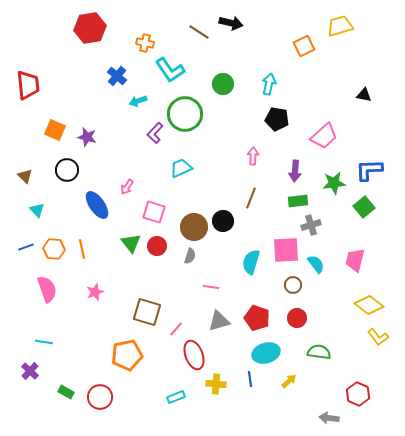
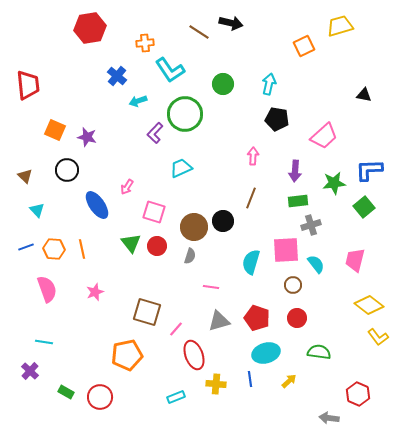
orange cross at (145, 43): rotated 18 degrees counterclockwise
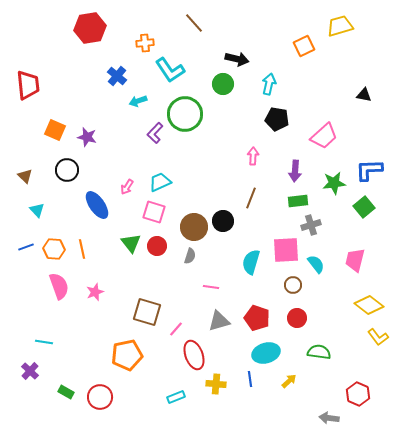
black arrow at (231, 23): moved 6 px right, 36 px down
brown line at (199, 32): moved 5 px left, 9 px up; rotated 15 degrees clockwise
cyan trapezoid at (181, 168): moved 21 px left, 14 px down
pink semicircle at (47, 289): moved 12 px right, 3 px up
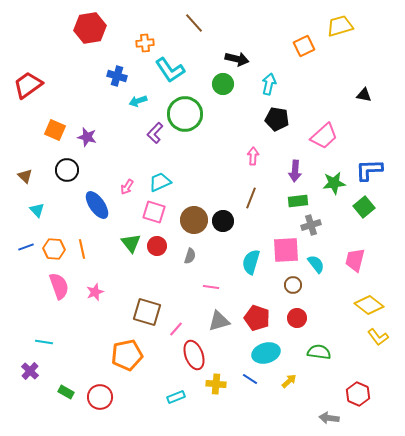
blue cross at (117, 76): rotated 24 degrees counterclockwise
red trapezoid at (28, 85): rotated 120 degrees counterclockwise
brown circle at (194, 227): moved 7 px up
blue line at (250, 379): rotated 49 degrees counterclockwise
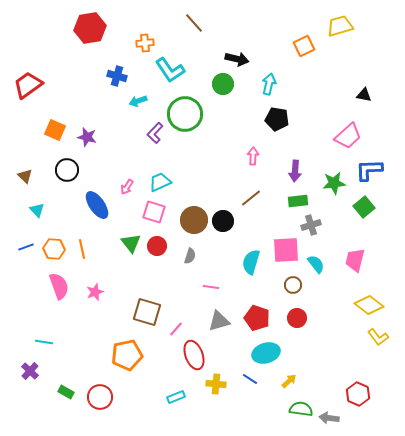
pink trapezoid at (324, 136): moved 24 px right
brown line at (251, 198): rotated 30 degrees clockwise
green semicircle at (319, 352): moved 18 px left, 57 px down
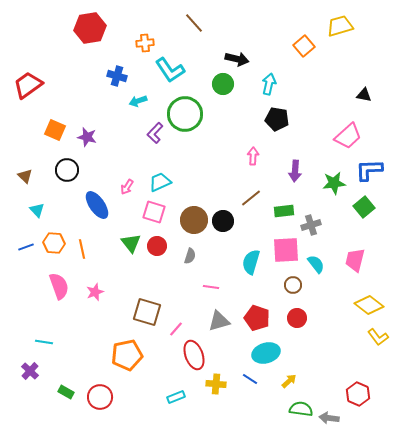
orange square at (304, 46): rotated 15 degrees counterclockwise
green rectangle at (298, 201): moved 14 px left, 10 px down
orange hexagon at (54, 249): moved 6 px up
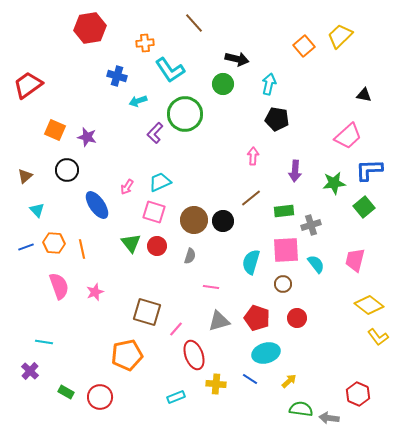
yellow trapezoid at (340, 26): moved 10 px down; rotated 28 degrees counterclockwise
brown triangle at (25, 176): rotated 35 degrees clockwise
brown circle at (293, 285): moved 10 px left, 1 px up
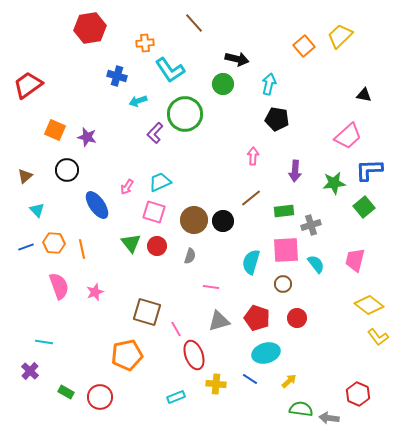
pink line at (176, 329): rotated 70 degrees counterclockwise
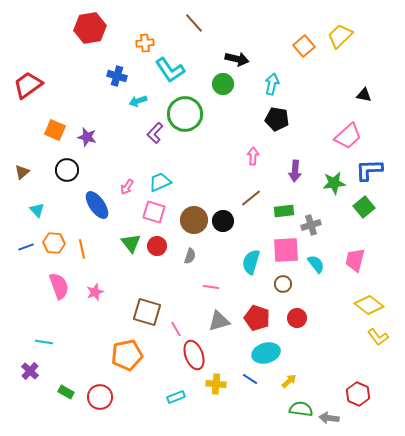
cyan arrow at (269, 84): moved 3 px right
brown triangle at (25, 176): moved 3 px left, 4 px up
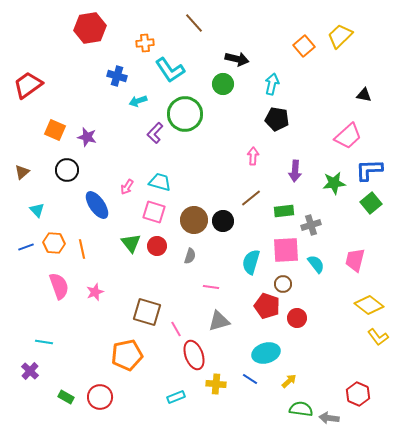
cyan trapezoid at (160, 182): rotated 40 degrees clockwise
green square at (364, 207): moved 7 px right, 4 px up
red pentagon at (257, 318): moved 10 px right, 12 px up
green rectangle at (66, 392): moved 5 px down
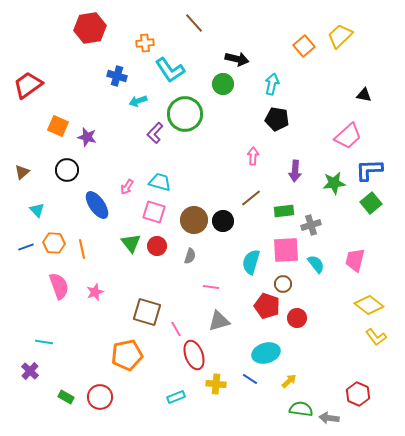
orange square at (55, 130): moved 3 px right, 4 px up
yellow L-shape at (378, 337): moved 2 px left
